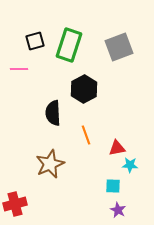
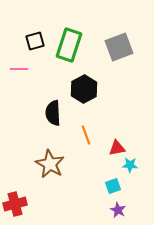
brown star: rotated 20 degrees counterclockwise
cyan square: rotated 21 degrees counterclockwise
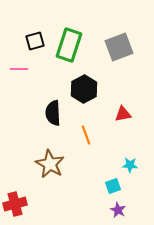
red triangle: moved 6 px right, 34 px up
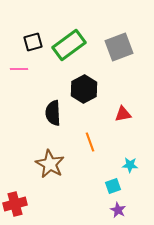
black square: moved 2 px left, 1 px down
green rectangle: rotated 36 degrees clockwise
orange line: moved 4 px right, 7 px down
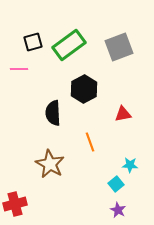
cyan square: moved 3 px right, 2 px up; rotated 21 degrees counterclockwise
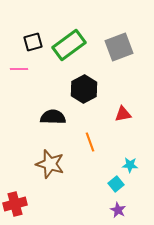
black semicircle: moved 4 px down; rotated 95 degrees clockwise
brown star: rotated 12 degrees counterclockwise
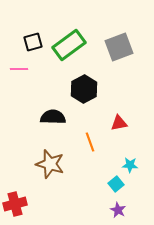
red triangle: moved 4 px left, 9 px down
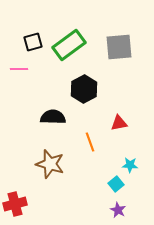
gray square: rotated 16 degrees clockwise
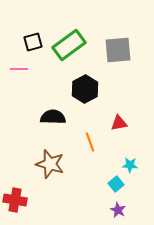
gray square: moved 1 px left, 3 px down
black hexagon: moved 1 px right
red cross: moved 4 px up; rotated 25 degrees clockwise
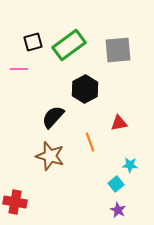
black semicircle: rotated 50 degrees counterclockwise
brown star: moved 8 px up
red cross: moved 2 px down
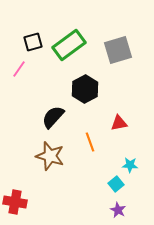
gray square: rotated 12 degrees counterclockwise
pink line: rotated 54 degrees counterclockwise
